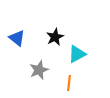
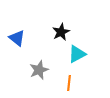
black star: moved 6 px right, 5 px up
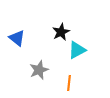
cyan triangle: moved 4 px up
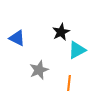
blue triangle: rotated 12 degrees counterclockwise
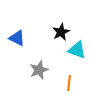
cyan triangle: rotated 48 degrees clockwise
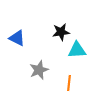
black star: rotated 18 degrees clockwise
cyan triangle: rotated 24 degrees counterclockwise
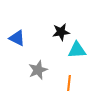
gray star: moved 1 px left
